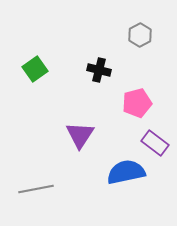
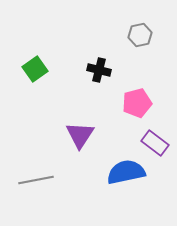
gray hexagon: rotated 15 degrees clockwise
gray line: moved 9 px up
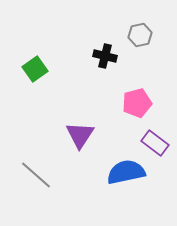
black cross: moved 6 px right, 14 px up
gray line: moved 5 px up; rotated 52 degrees clockwise
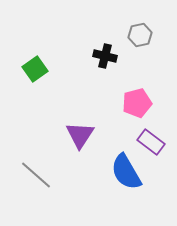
purple rectangle: moved 4 px left, 1 px up
blue semicircle: rotated 108 degrees counterclockwise
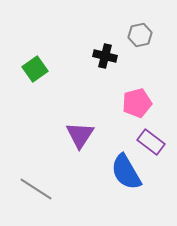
gray line: moved 14 px down; rotated 8 degrees counterclockwise
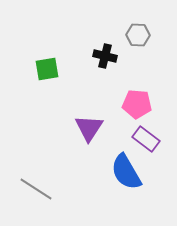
gray hexagon: moved 2 px left; rotated 15 degrees clockwise
green square: moved 12 px right; rotated 25 degrees clockwise
pink pentagon: moved 1 px down; rotated 20 degrees clockwise
purple triangle: moved 9 px right, 7 px up
purple rectangle: moved 5 px left, 3 px up
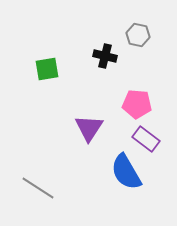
gray hexagon: rotated 10 degrees clockwise
gray line: moved 2 px right, 1 px up
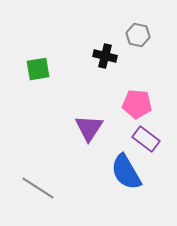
green square: moved 9 px left
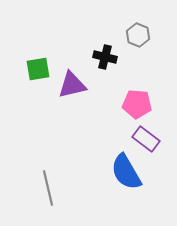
gray hexagon: rotated 10 degrees clockwise
black cross: moved 1 px down
purple triangle: moved 17 px left, 43 px up; rotated 44 degrees clockwise
gray line: moved 10 px right; rotated 44 degrees clockwise
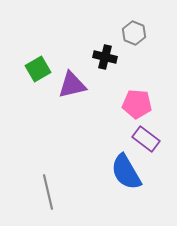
gray hexagon: moved 4 px left, 2 px up
green square: rotated 20 degrees counterclockwise
gray line: moved 4 px down
